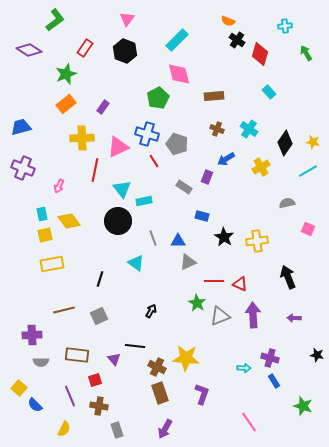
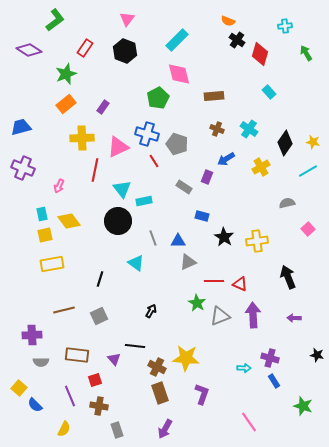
pink square at (308, 229): rotated 24 degrees clockwise
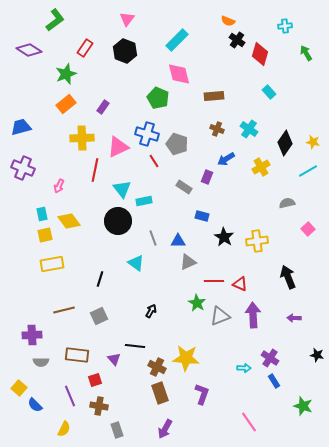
green pentagon at (158, 98): rotated 20 degrees counterclockwise
purple cross at (270, 358): rotated 18 degrees clockwise
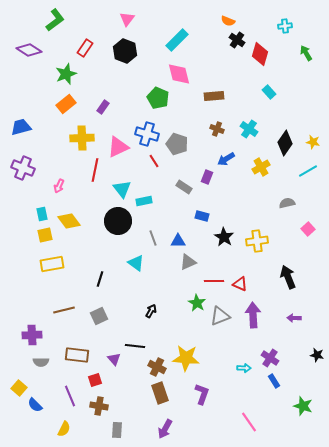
gray rectangle at (117, 430): rotated 21 degrees clockwise
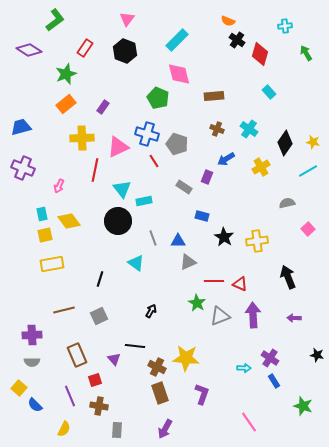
brown rectangle at (77, 355): rotated 60 degrees clockwise
gray semicircle at (41, 362): moved 9 px left
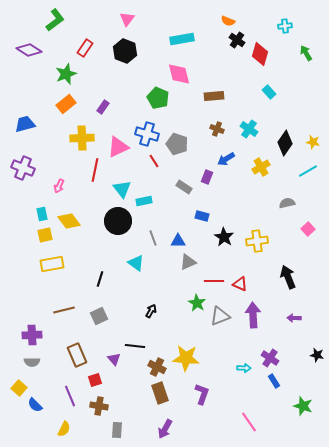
cyan rectangle at (177, 40): moved 5 px right, 1 px up; rotated 35 degrees clockwise
blue trapezoid at (21, 127): moved 4 px right, 3 px up
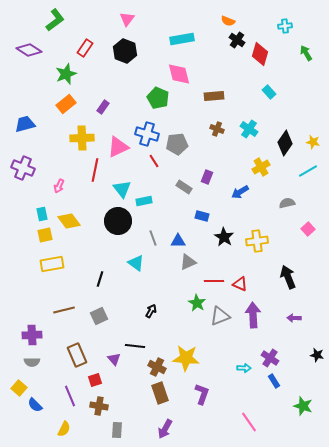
gray pentagon at (177, 144): rotated 25 degrees counterclockwise
blue arrow at (226, 159): moved 14 px right, 33 px down
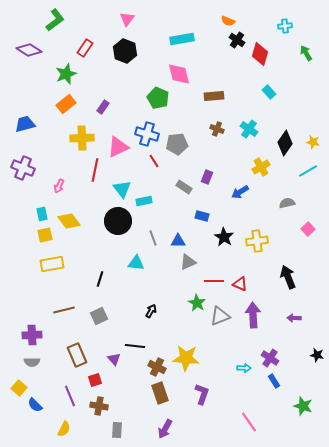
cyan triangle at (136, 263): rotated 30 degrees counterclockwise
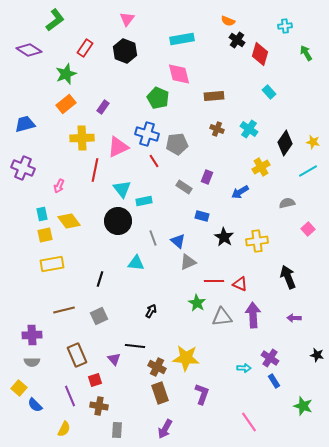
blue triangle at (178, 241): rotated 42 degrees clockwise
gray triangle at (220, 316): moved 2 px right, 1 px down; rotated 15 degrees clockwise
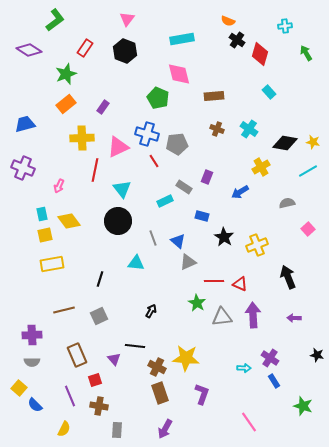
black diamond at (285, 143): rotated 65 degrees clockwise
cyan rectangle at (144, 201): moved 21 px right; rotated 14 degrees counterclockwise
yellow cross at (257, 241): moved 4 px down; rotated 15 degrees counterclockwise
